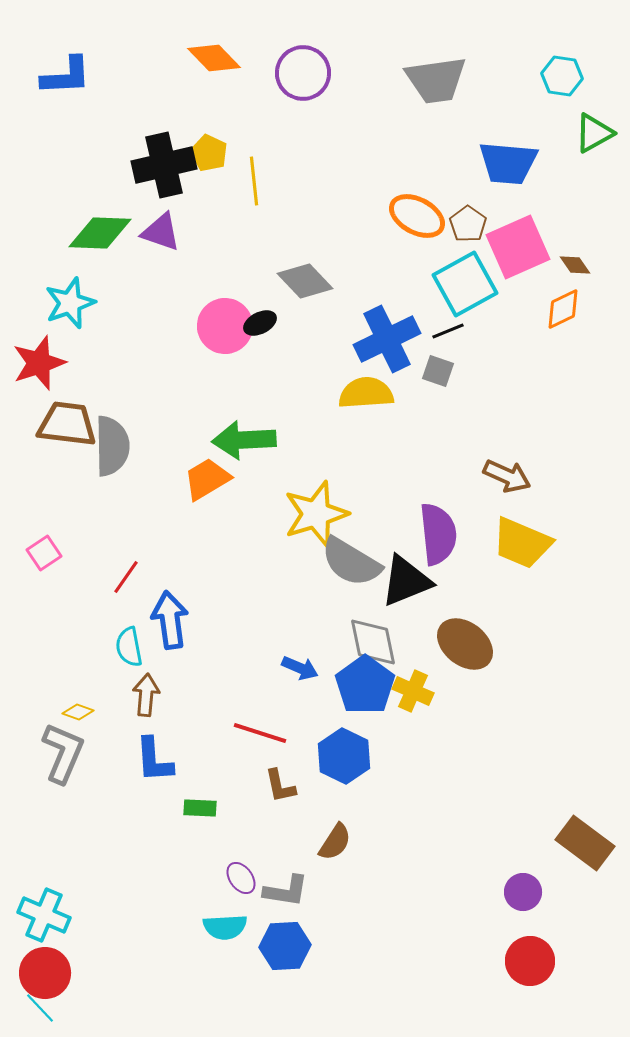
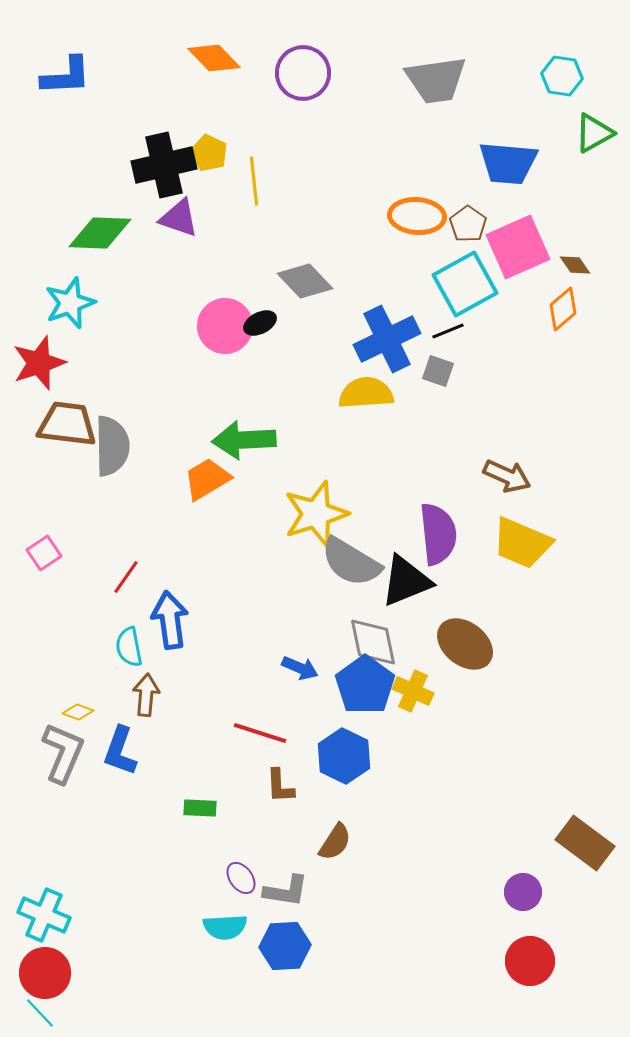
orange ellipse at (417, 216): rotated 24 degrees counterclockwise
purple triangle at (161, 232): moved 18 px right, 14 px up
orange diamond at (563, 309): rotated 15 degrees counterclockwise
blue L-shape at (154, 760): moved 34 px left, 9 px up; rotated 24 degrees clockwise
brown L-shape at (280, 786): rotated 9 degrees clockwise
cyan line at (40, 1008): moved 5 px down
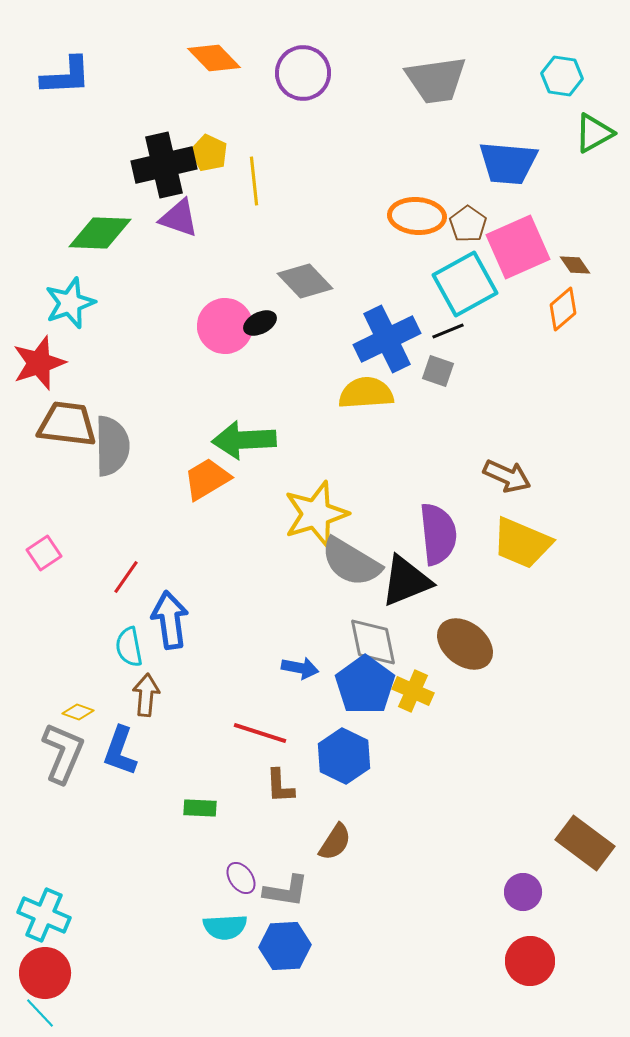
blue arrow at (300, 668): rotated 12 degrees counterclockwise
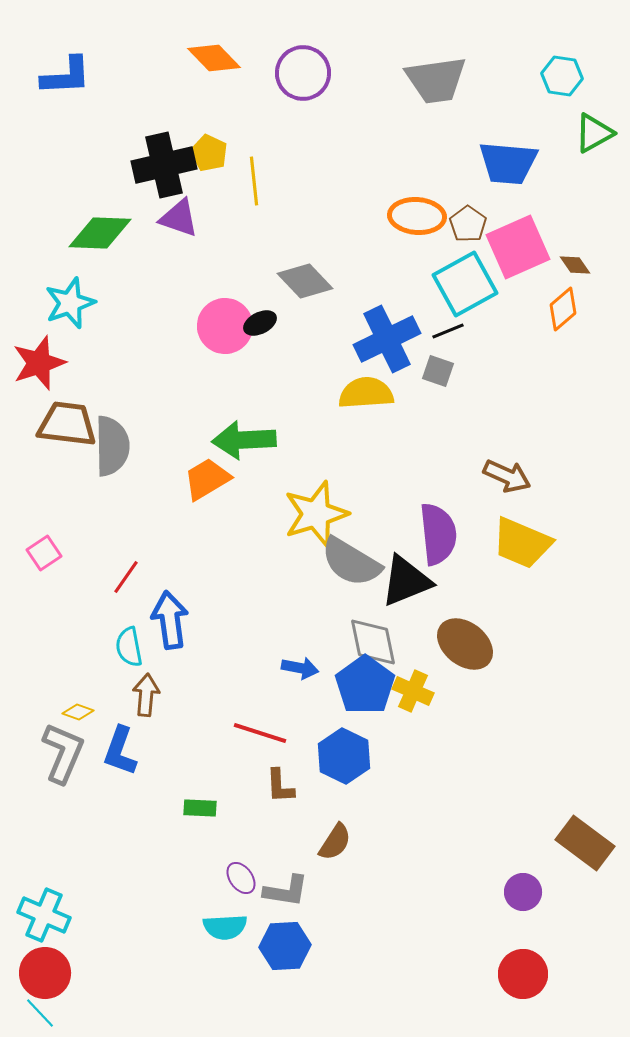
red circle at (530, 961): moved 7 px left, 13 px down
